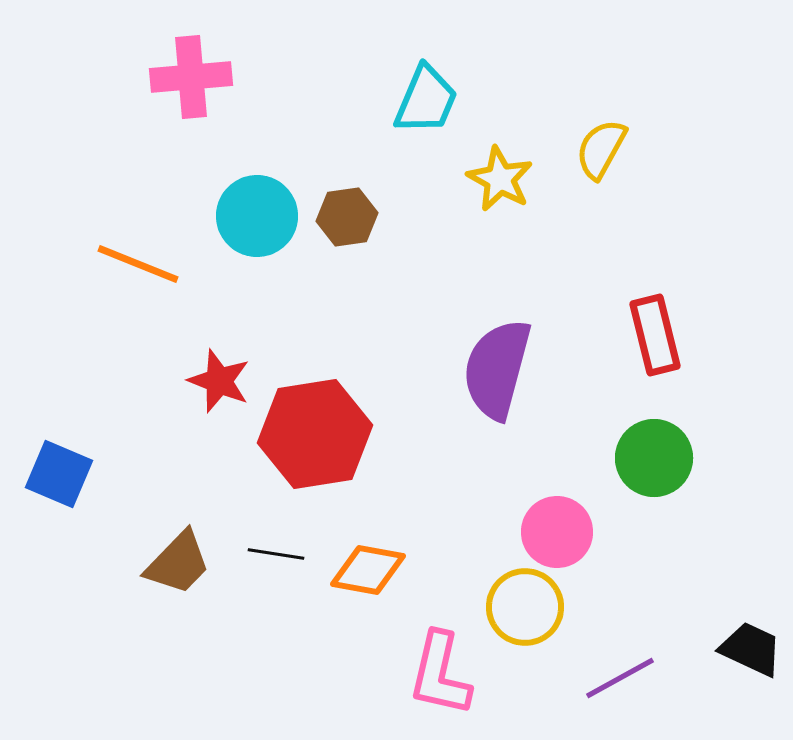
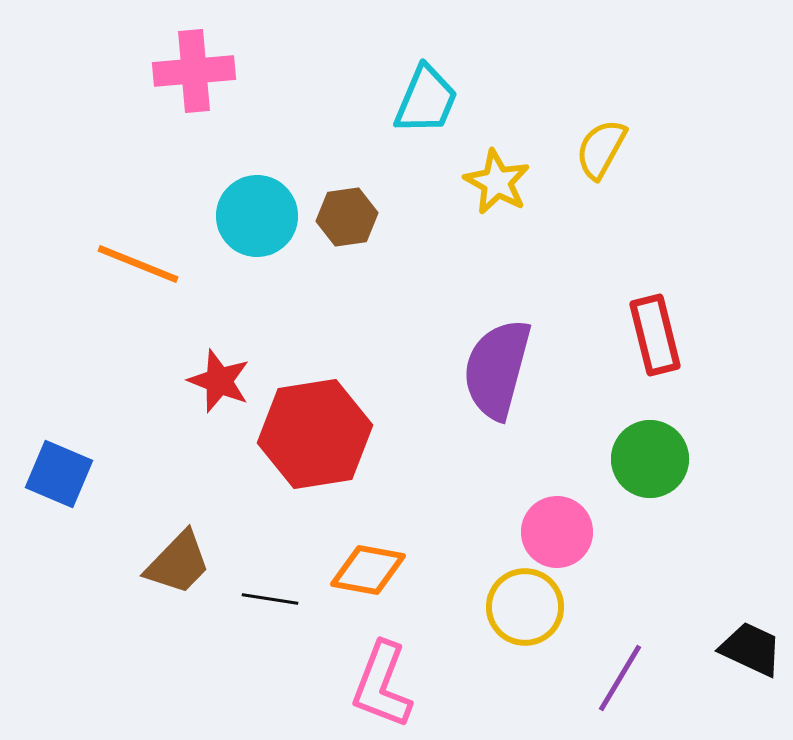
pink cross: moved 3 px right, 6 px up
yellow star: moved 3 px left, 3 px down
green circle: moved 4 px left, 1 px down
black line: moved 6 px left, 45 px down
pink L-shape: moved 58 px left, 11 px down; rotated 8 degrees clockwise
purple line: rotated 30 degrees counterclockwise
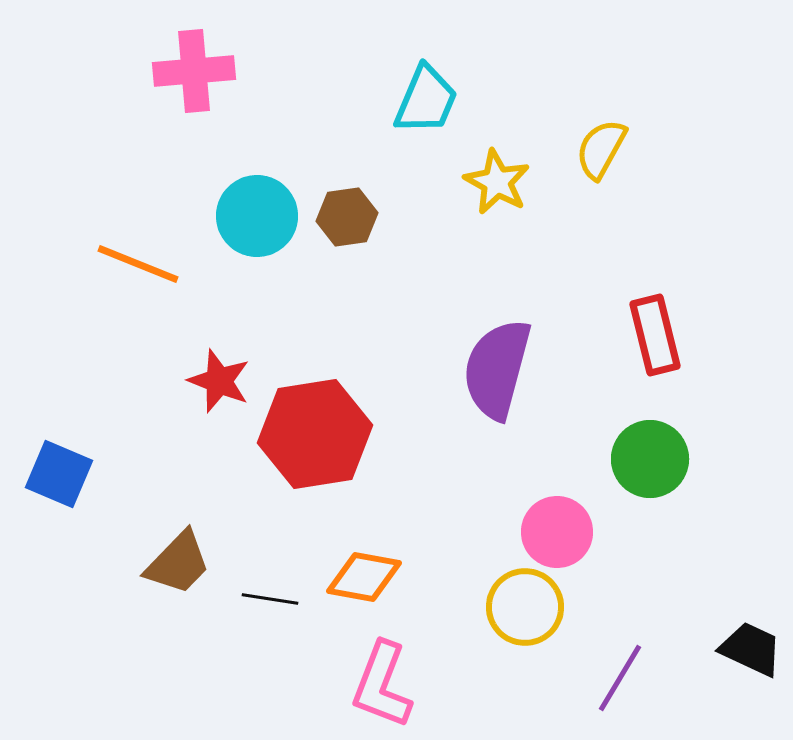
orange diamond: moved 4 px left, 7 px down
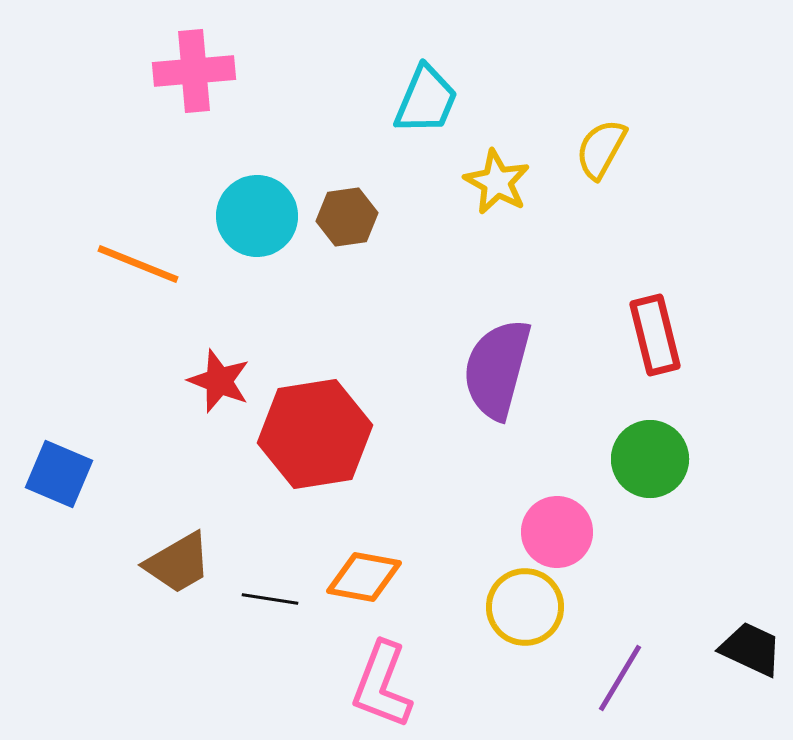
brown trapezoid: rotated 16 degrees clockwise
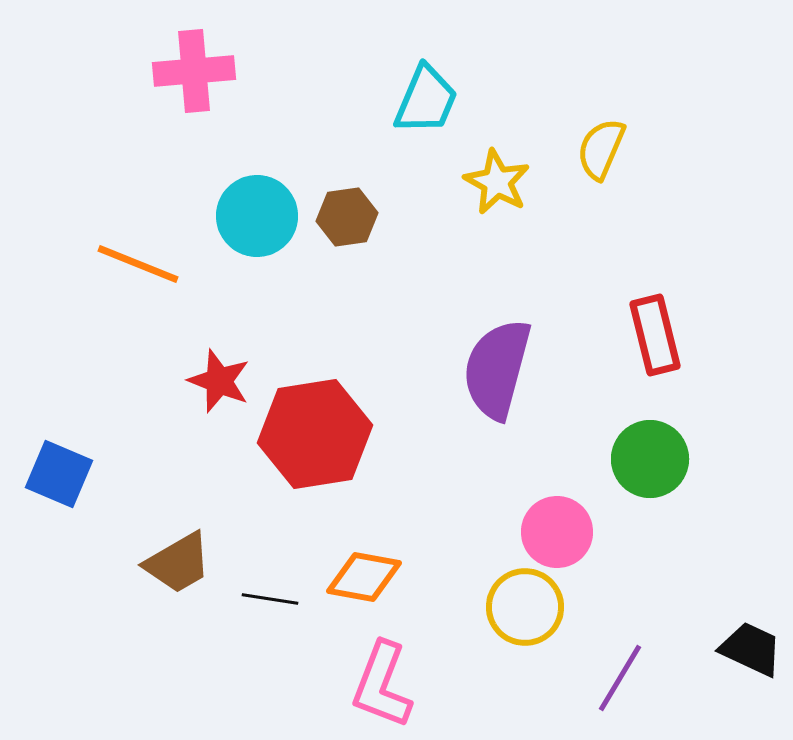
yellow semicircle: rotated 6 degrees counterclockwise
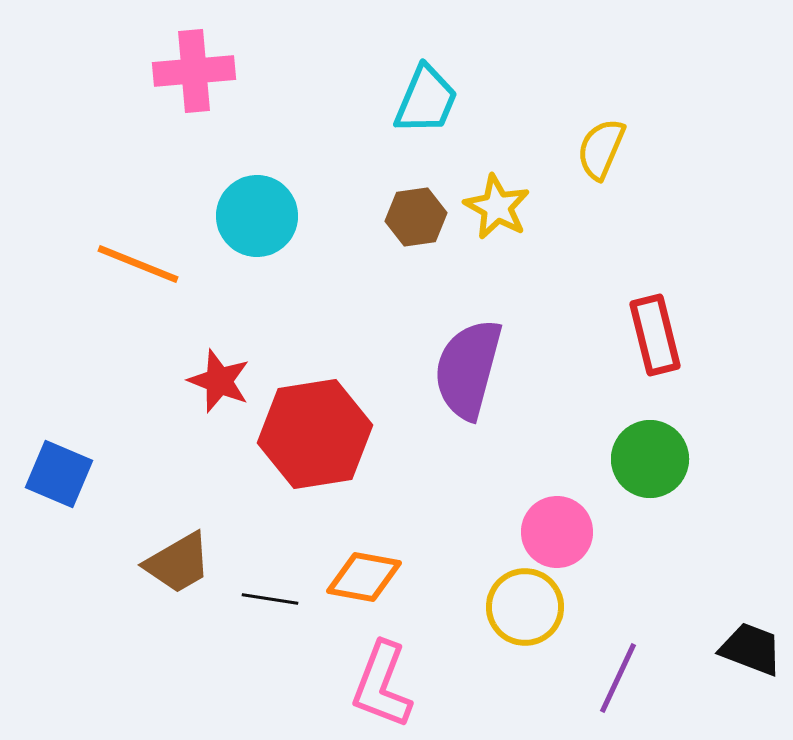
yellow star: moved 25 px down
brown hexagon: moved 69 px right
purple semicircle: moved 29 px left
black trapezoid: rotated 4 degrees counterclockwise
purple line: moved 2 px left; rotated 6 degrees counterclockwise
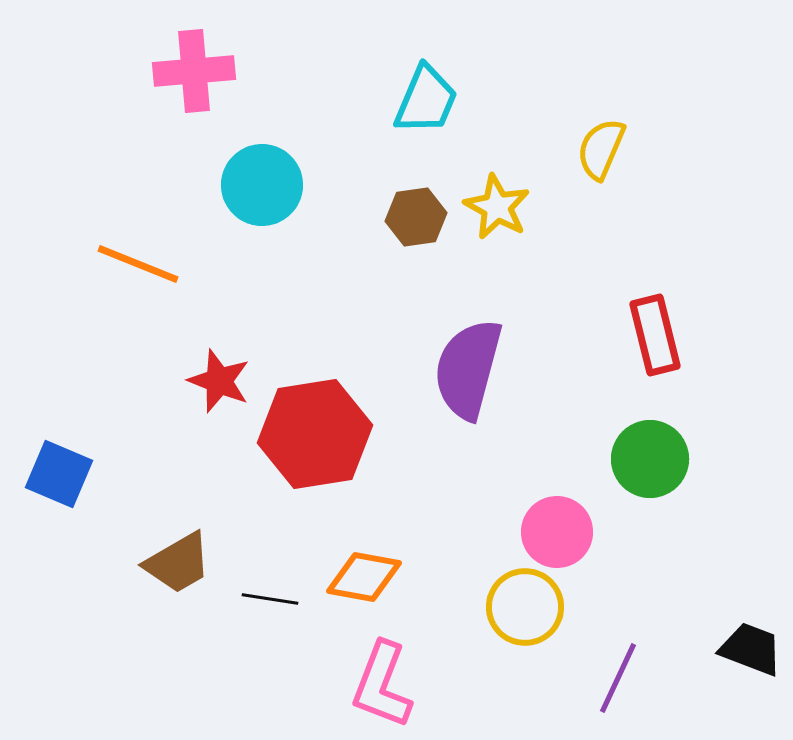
cyan circle: moved 5 px right, 31 px up
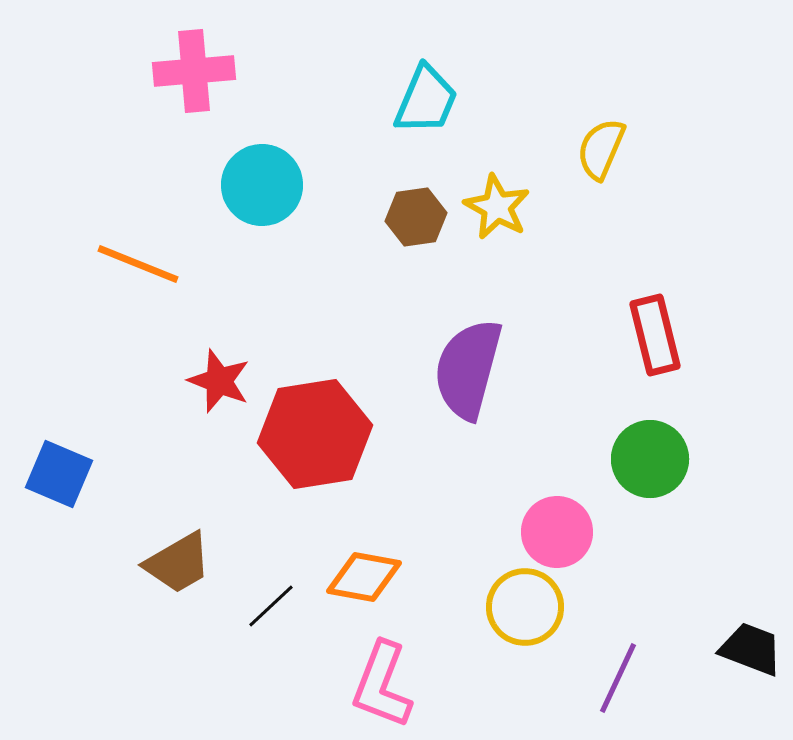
black line: moved 1 px right, 7 px down; rotated 52 degrees counterclockwise
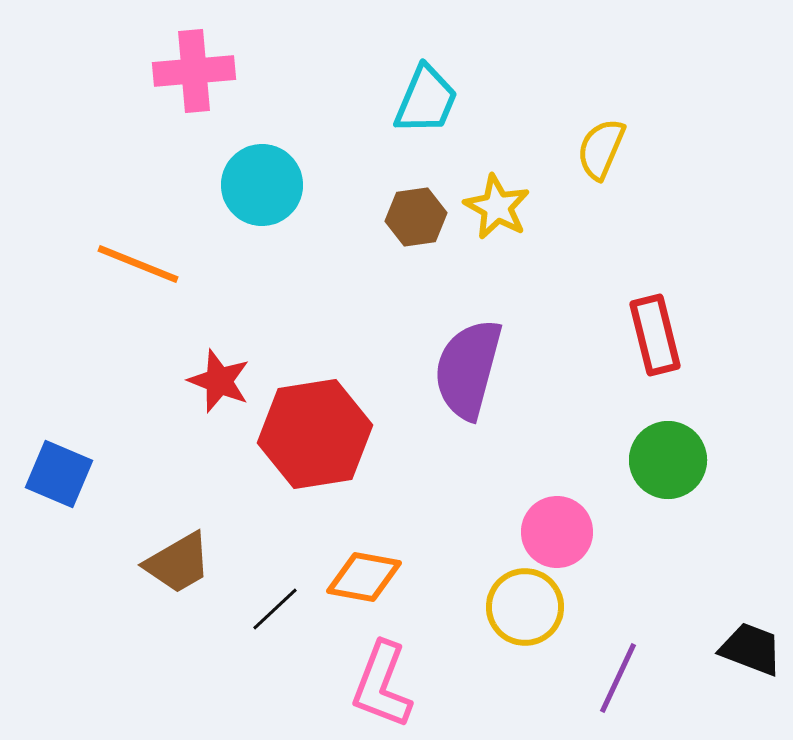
green circle: moved 18 px right, 1 px down
black line: moved 4 px right, 3 px down
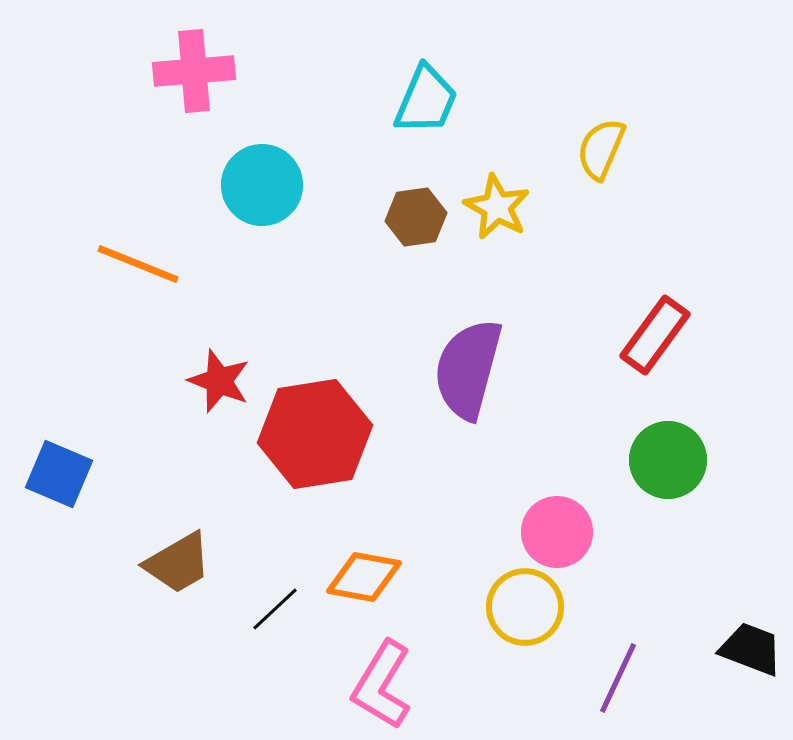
red rectangle: rotated 50 degrees clockwise
pink L-shape: rotated 10 degrees clockwise
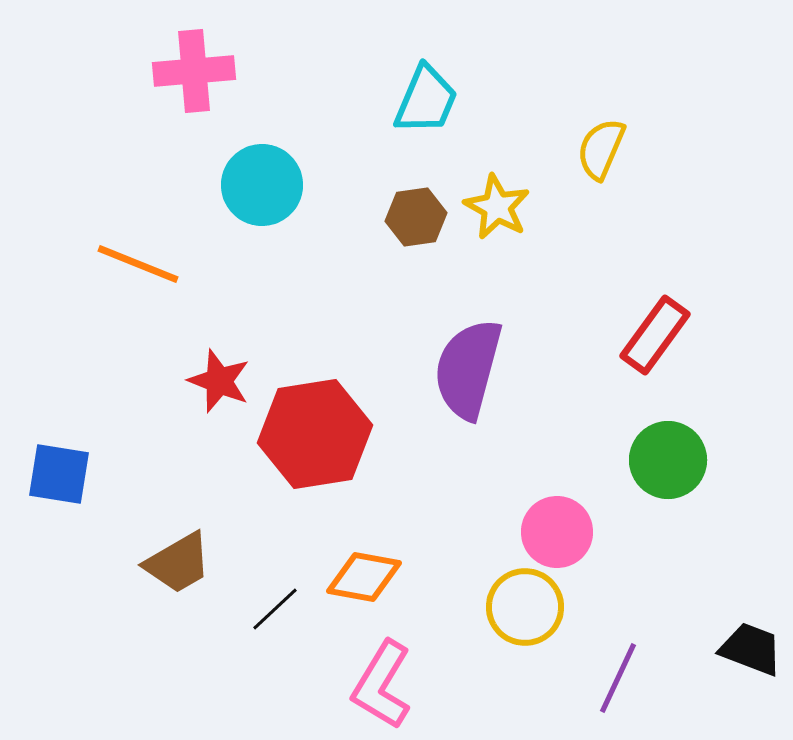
blue square: rotated 14 degrees counterclockwise
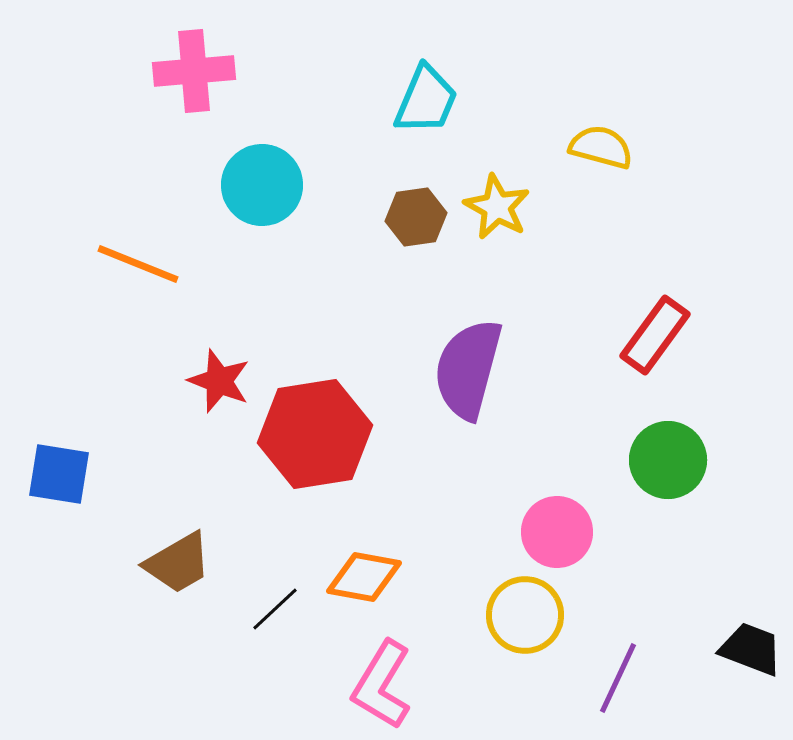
yellow semicircle: moved 2 px up; rotated 82 degrees clockwise
yellow circle: moved 8 px down
